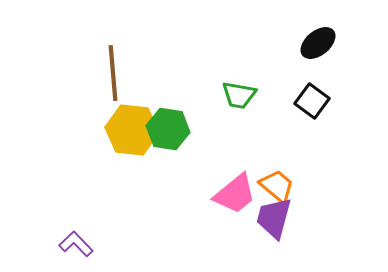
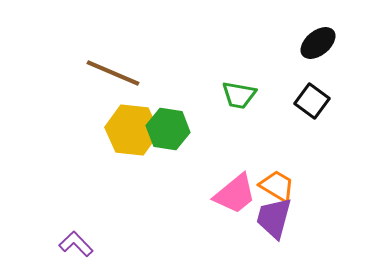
brown line: rotated 62 degrees counterclockwise
orange trapezoid: rotated 9 degrees counterclockwise
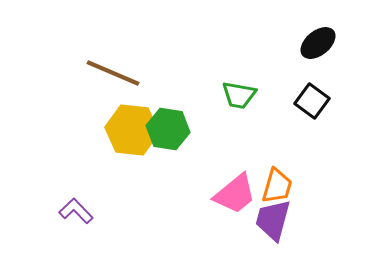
orange trapezoid: rotated 75 degrees clockwise
purple trapezoid: moved 1 px left, 2 px down
purple L-shape: moved 33 px up
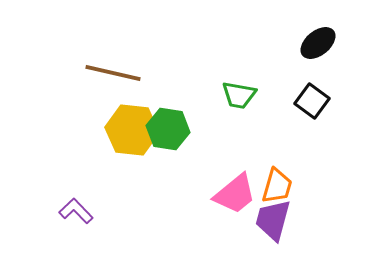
brown line: rotated 10 degrees counterclockwise
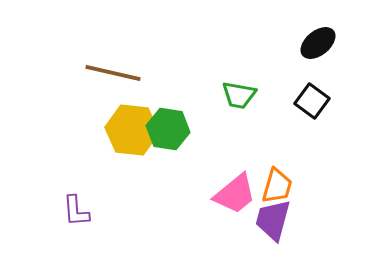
purple L-shape: rotated 140 degrees counterclockwise
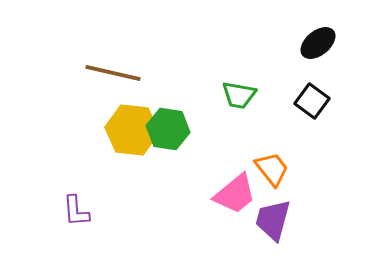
orange trapezoid: moved 5 px left, 17 px up; rotated 54 degrees counterclockwise
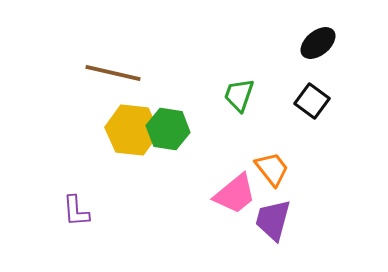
green trapezoid: rotated 99 degrees clockwise
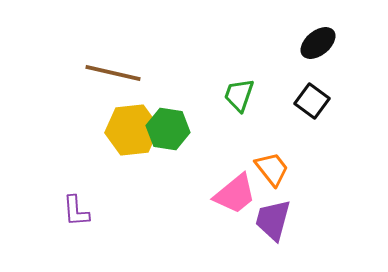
yellow hexagon: rotated 12 degrees counterclockwise
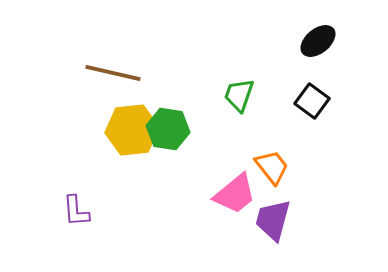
black ellipse: moved 2 px up
orange trapezoid: moved 2 px up
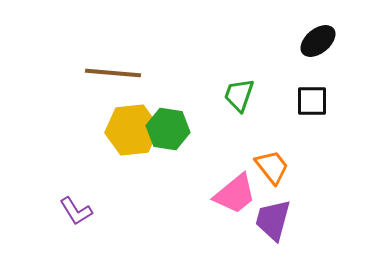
brown line: rotated 8 degrees counterclockwise
black square: rotated 36 degrees counterclockwise
purple L-shape: rotated 28 degrees counterclockwise
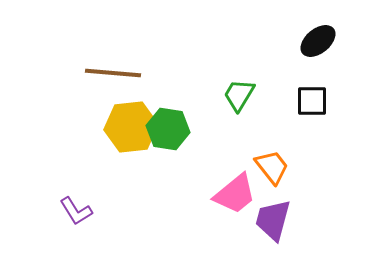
green trapezoid: rotated 12 degrees clockwise
yellow hexagon: moved 1 px left, 3 px up
